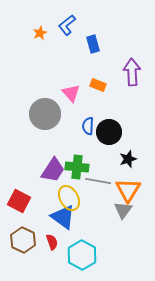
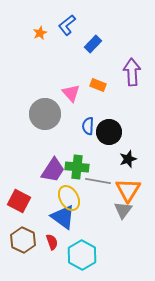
blue rectangle: rotated 60 degrees clockwise
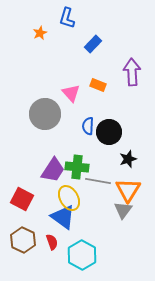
blue L-shape: moved 7 px up; rotated 35 degrees counterclockwise
red square: moved 3 px right, 2 px up
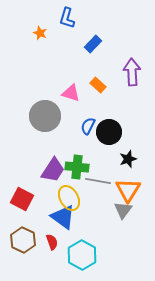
orange star: rotated 24 degrees counterclockwise
orange rectangle: rotated 21 degrees clockwise
pink triangle: rotated 30 degrees counterclockwise
gray circle: moved 2 px down
blue semicircle: rotated 24 degrees clockwise
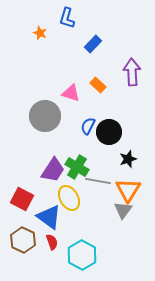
green cross: rotated 25 degrees clockwise
blue triangle: moved 14 px left
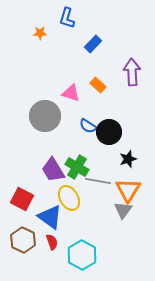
orange star: rotated 24 degrees counterclockwise
blue semicircle: rotated 84 degrees counterclockwise
purple trapezoid: rotated 116 degrees clockwise
blue triangle: moved 1 px right
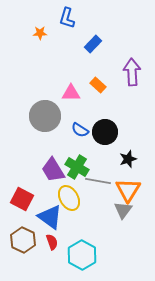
pink triangle: rotated 18 degrees counterclockwise
blue semicircle: moved 8 px left, 4 px down
black circle: moved 4 px left
